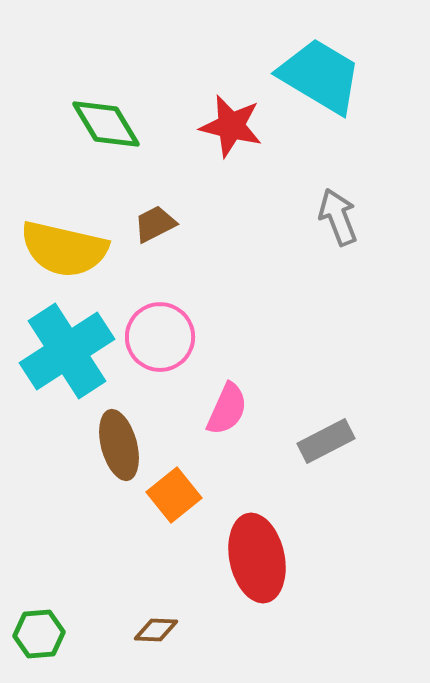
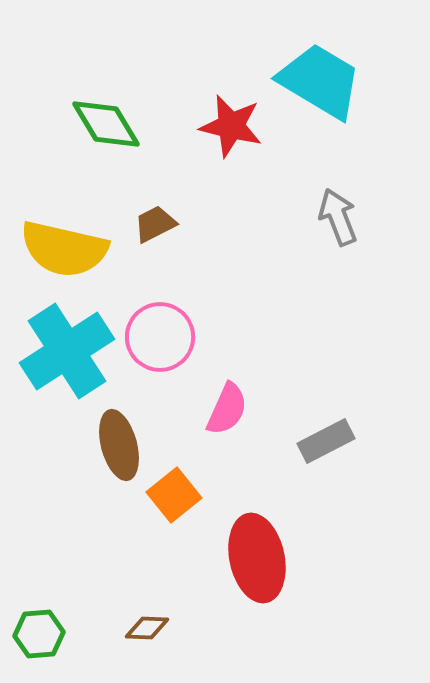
cyan trapezoid: moved 5 px down
brown diamond: moved 9 px left, 2 px up
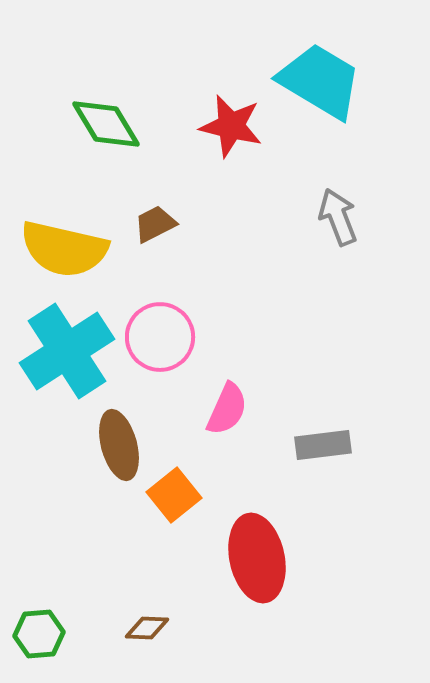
gray rectangle: moved 3 px left, 4 px down; rotated 20 degrees clockwise
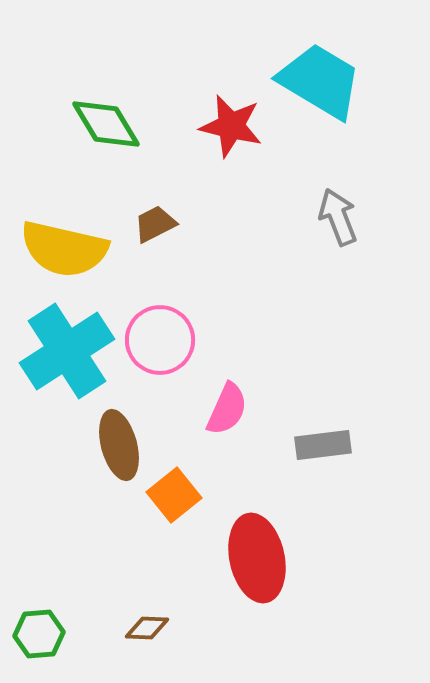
pink circle: moved 3 px down
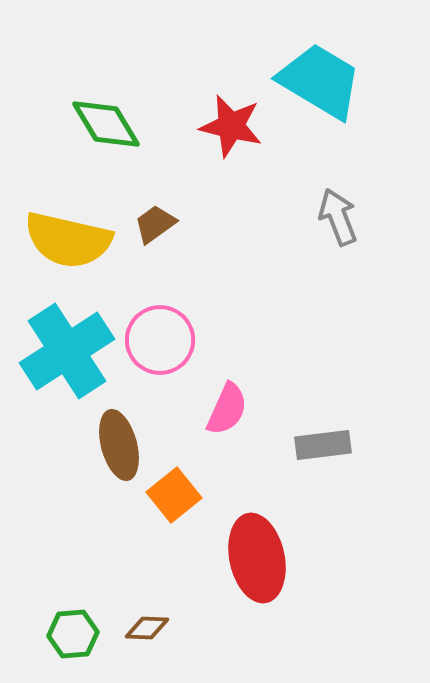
brown trapezoid: rotated 9 degrees counterclockwise
yellow semicircle: moved 4 px right, 9 px up
green hexagon: moved 34 px right
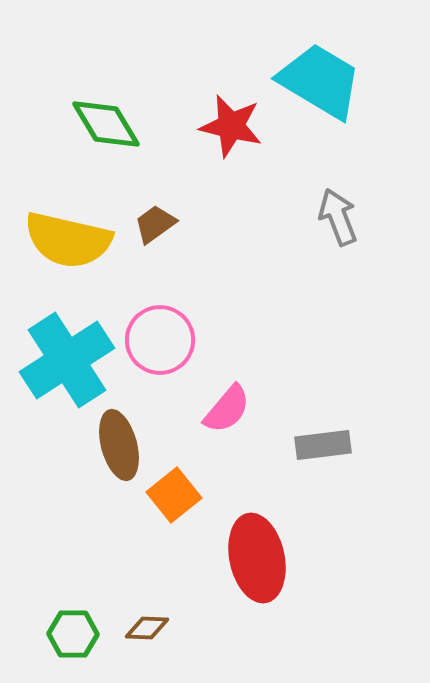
cyan cross: moved 9 px down
pink semicircle: rotated 16 degrees clockwise
green hexagon: rotated 6 degrees clockwise
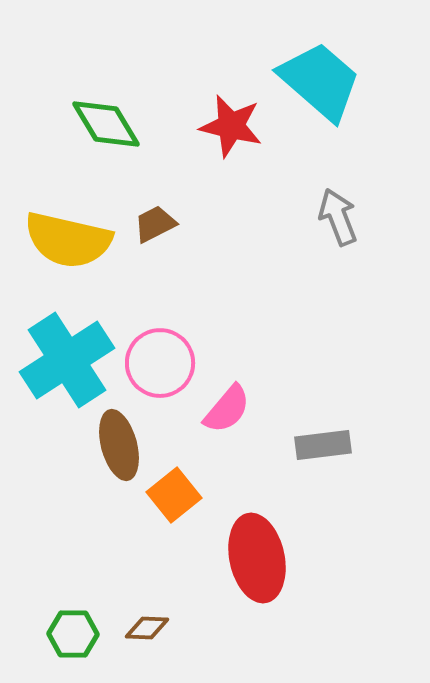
cyan trapezoid: rotated 10 degrees clockwise
brown trapezoid: rotated 9 degrees clockwise
pink circle: moved 23 px down
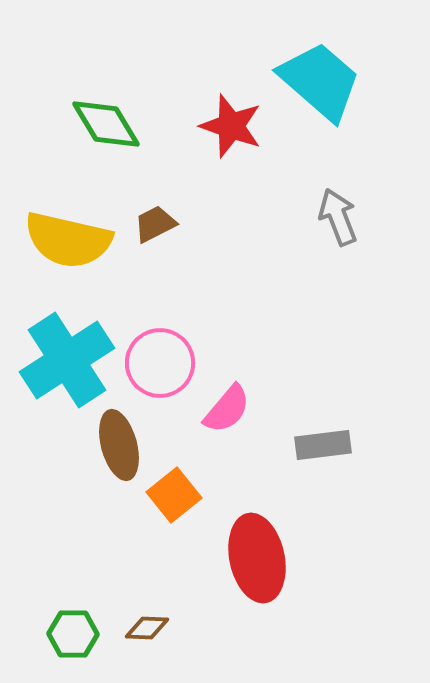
red star: rotated 6 degrees clockwise
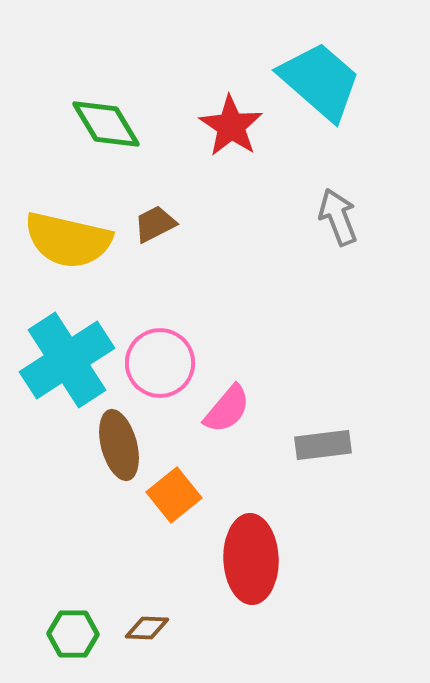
red star: rotated 14 degrees clockwise
red ellipse: moved 6 px left, 1 px down; rotated 10 degrees clockwise
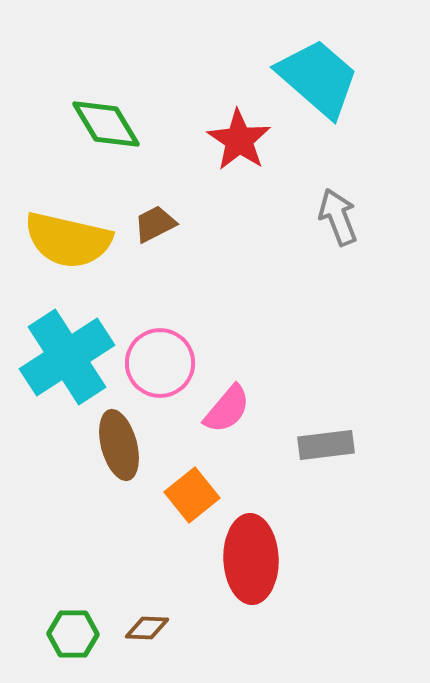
cyan trapezoid: moved 2 px left, 3 px up
red star: moved 8 px right, 14 px down
cyan cross: moved 3 px up
gray rectangle: moved 3 px right
orange square: moved 18 px right
